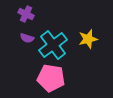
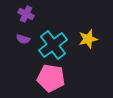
purple semicircle: moved 4 px left, 1 px down
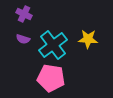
purple cross: moved 2 px left
yellow star: rotated 18 degrees clockwise
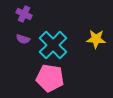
yellow star: moved 8 px right
cyan cross: rotated 8 degrees counterclockwise
pink pentagon: moved 1 px left
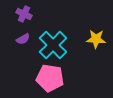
purple semicircle: rotated 48 degrees counterclockwise
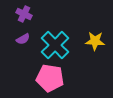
yellow star: moved 1 px left, 2 px down
cyan cross: moved 2 px right
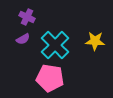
purple cross: moved 3 px right, 3 px down
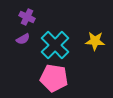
pink pentagon: moved 4 px right
